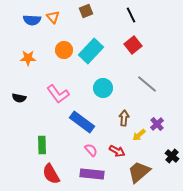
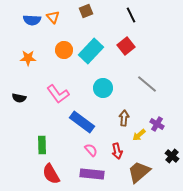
red square: moved 7 px left, 1 px down
purple cross: rotated 16 degrees counterclockwise
red arrow: rotated 49 degrees clockwise
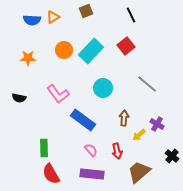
orange triangle: rotated 40 degrees clockwise
blue rectangle: moved 1 px right, 2 px up
green rectangle: moved 2 px right, 3 px down
